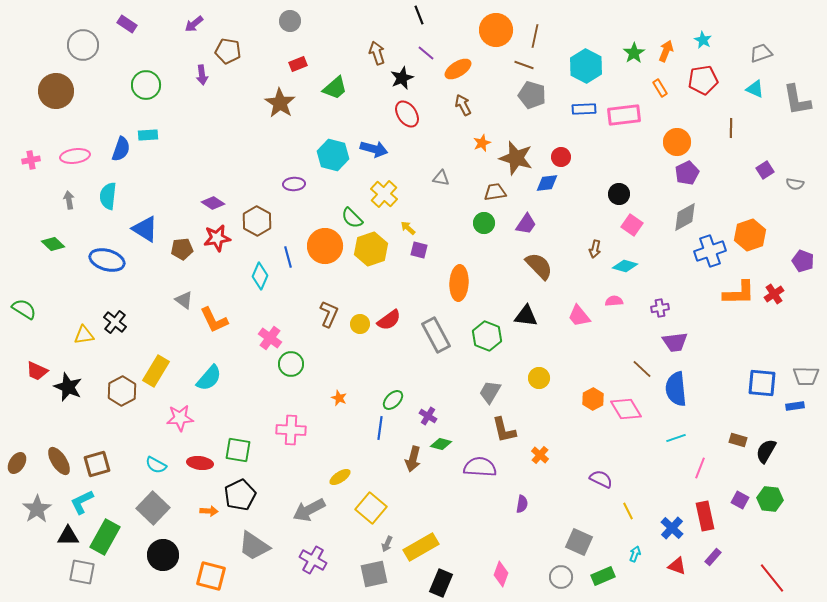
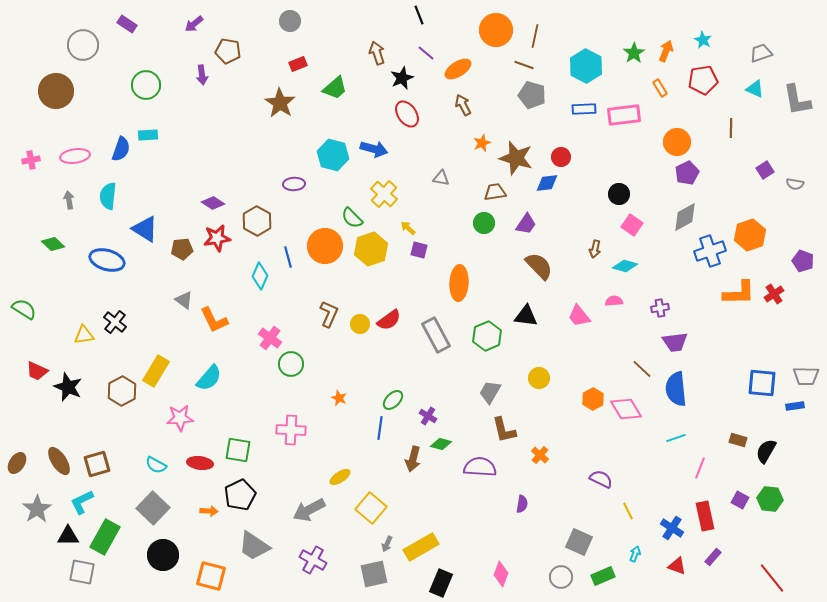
green hexagon at (487, 336): rotated 16 degrees clockwise
blue cross at (672, 528): rotated 10 degrees counterclockwise
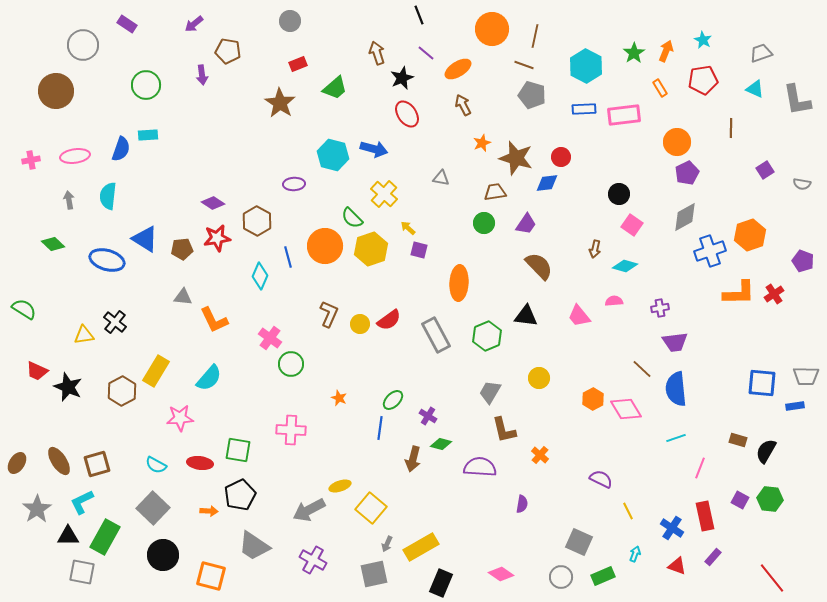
orange circle at (496, 30): moved 4 px left, 1 px up
gray semicircle at (795, 184): moved 7 px right
blue triangle at (145, 229): moved 10 px down
gray triangle at (184, 300): moved 1 px left, 3 px up; rotated 30 degrees counterclockwise
yellow ellipse at (340, 477): moved 9 px down; rotated 15 degrees clockwise
pink diamond at (501, 574): rotated 75 degrees counterclockwise
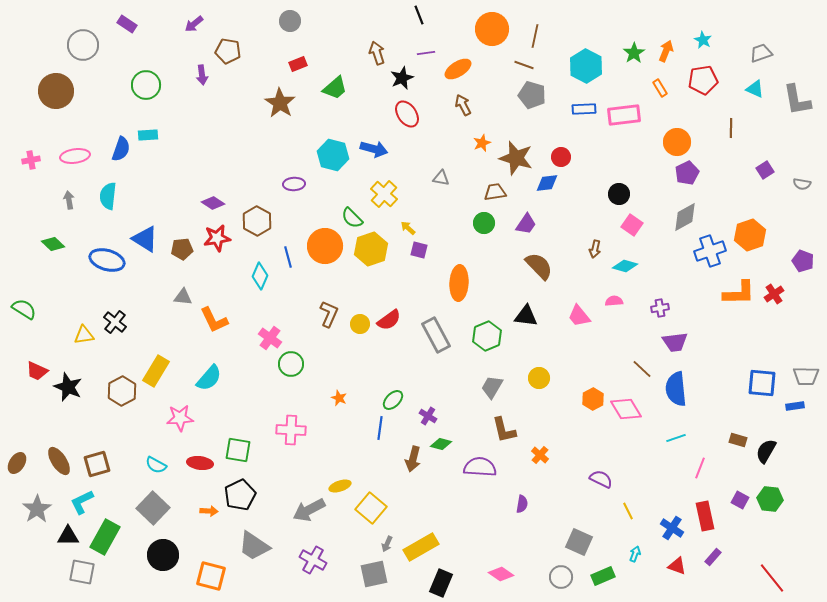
purple line at (426, 53): rotated 48 degrees counterclockwise
gray trapezoid at (490, 392): moved 2 px right, 5 px up
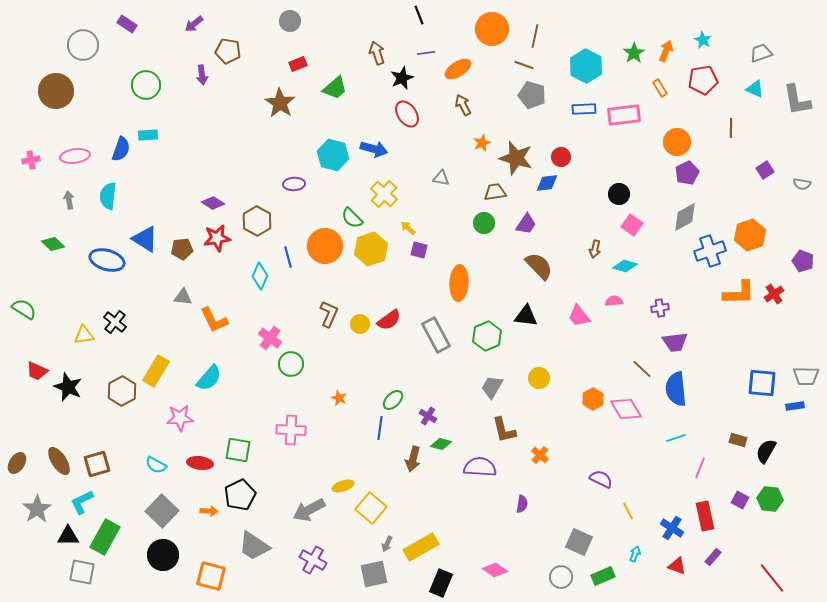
yellow ellipse at (340, 486): moved 3 px right
gray square at (153, 508): moved 9 px right, 3 px down
pink diamond at (501, 574): moved 6 px left, 4 px up
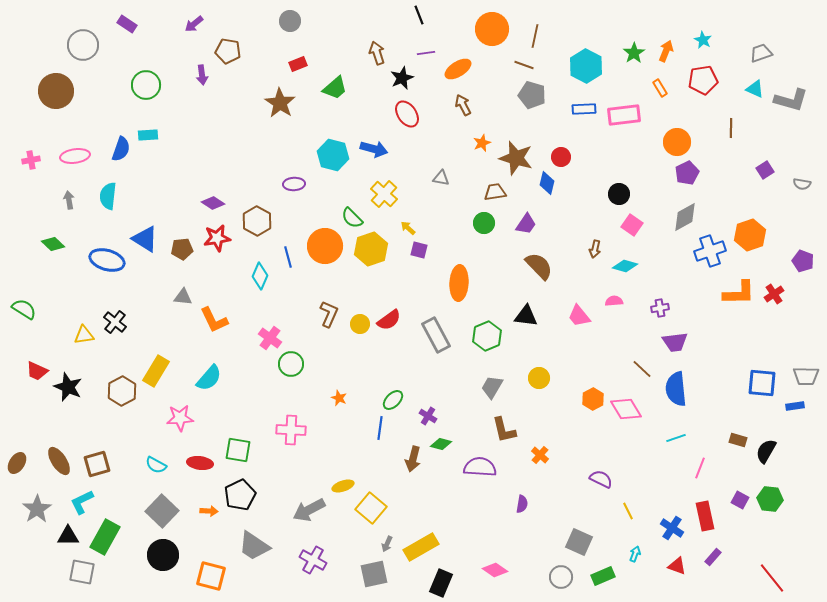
gray L-shape at (797, 100): moved 6 px left; rotated 64 degrees counterclockwise
blue diamond at (547, 183): rotated 70 degrees counterclockwise
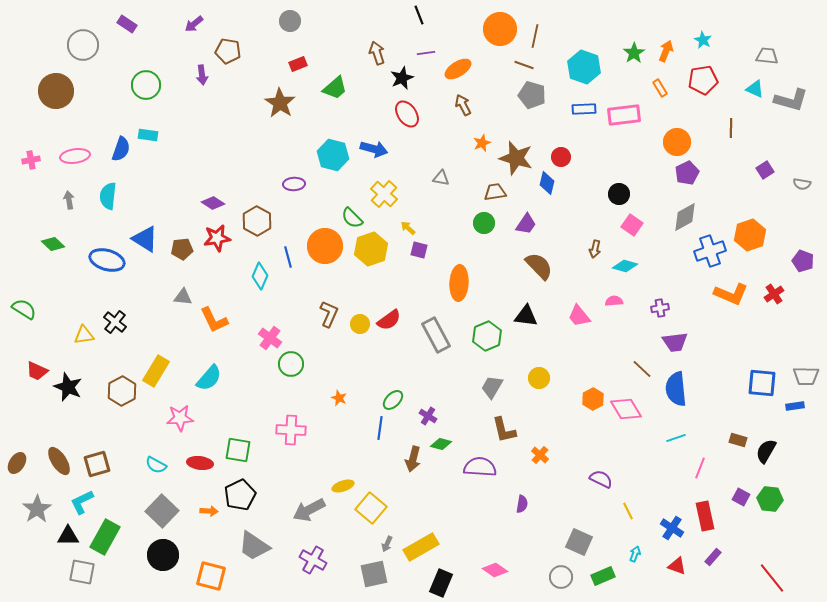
orange circle at (492, 29): moved 8 px right
gray trapezoid at (761, 53): moved 6 px right, 3 px down; rotated 25 degrees clockwise
cyan hexagon at (586, 66): moved 2 px left, 1 px down; rotated 8 degrees counterclockwise
cyan rectangle at (148, 135): rotated 12 degrees clockwise
orange L-shape at (739, 293): moved 8 px left, 1 px down; rotated 24 degrees clockwise
purple square at (740, 500): moved 1 px right, 3 px up
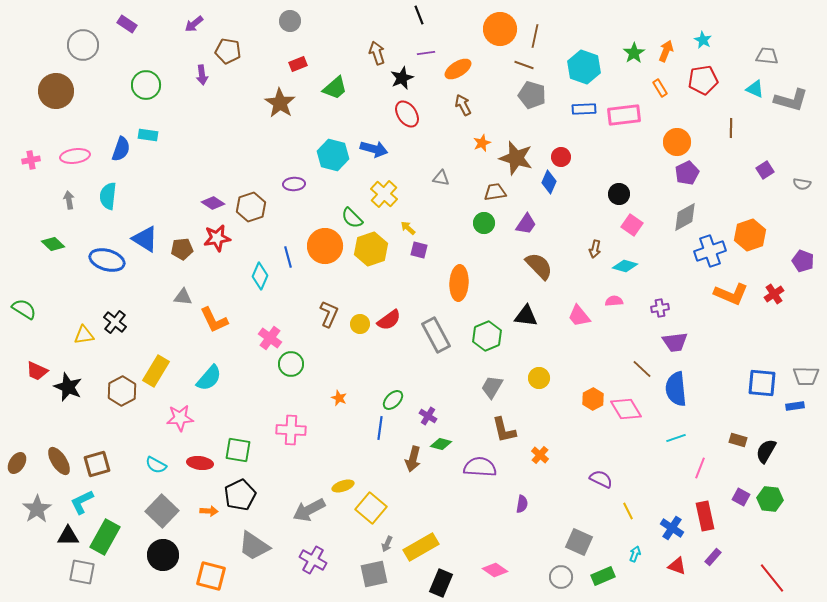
blue diamond at (547, 183): moved 2 px right, 1 px up; rotated 10 degrees clockwise
brown hexagon at (257, 221): moved 6 px left, 14 px up; rotated 12 degrees clockwise
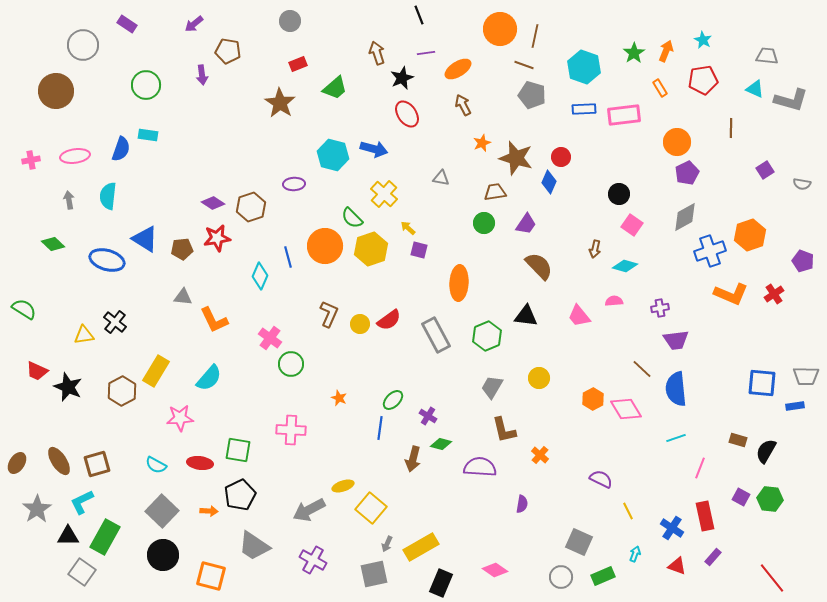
purple trapezoid at (675, 342): moved 1 px right, 2 px up
gray square at (82, 572): rotated 24 degrees clockwise
